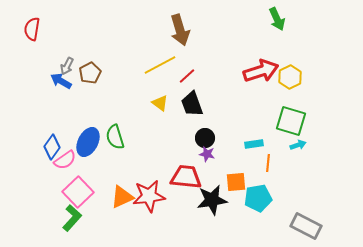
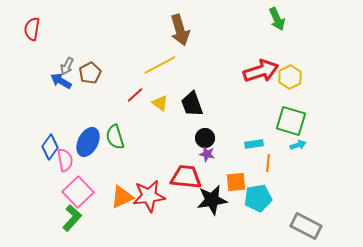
red line: moved 52 px left, 19 px down
blue diamond: moved 2 px left
pink semicircle: rotated 65 degrees counterclockwise
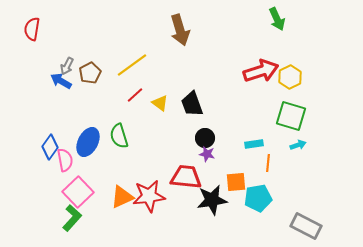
yellow line: moved 28 px left; rotated 8 degrees counterclockwise
green square: moved 5 px up
green semicircle: moved 4 px right, 1 px up
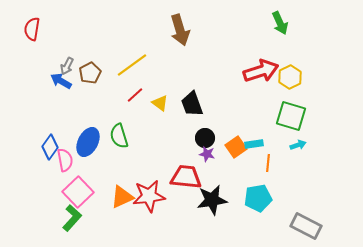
green arrow: moved 3 px right, 4 px down
orange square: moved 35 px up; rotated 30 degrees counterclockwise
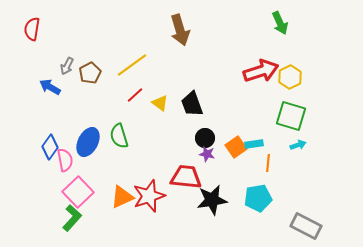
blue arrow: moved 11 px left, 6 px down
red star: rotated 12 degrees counterclockwise
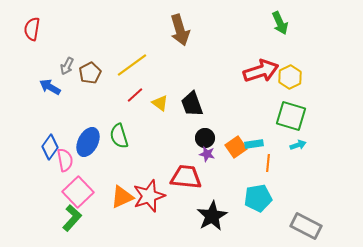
black star: moved 16 px down; rotated 20 degrees counterclockwise
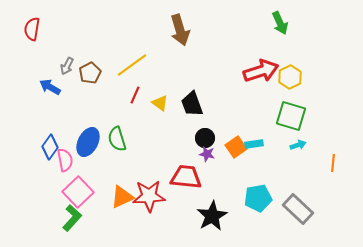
red line: rotated 24 degrees counterclockwise
green semicircle: moved 2 px left, 3 px down
orange line: moved 65 px right
red star: rotated 16 degrees clockwise
gray rectangle: moved 8 px left, 17 px up; rotated 16 degrees clockwise
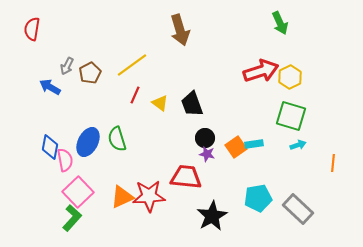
blue diamond: rotated 25 degrees counterclockwise
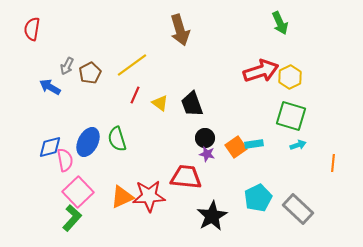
blue diamond: rotated 65 degrees clockwise
cyan pentagon: rotated 16 degrees counterclockwise
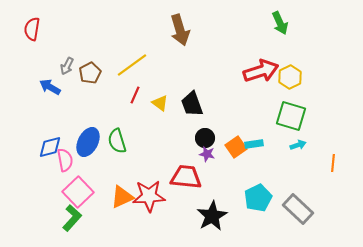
green semicircle: moved 2 px down
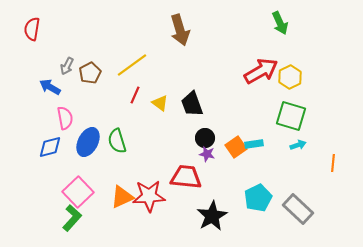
red arrow: rotated 12 degrees counterclockwise
pink semicircle: moved 42 px up
